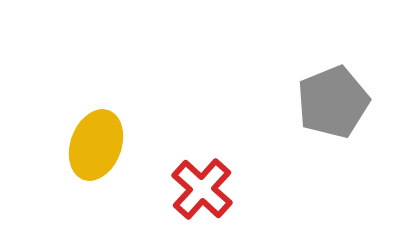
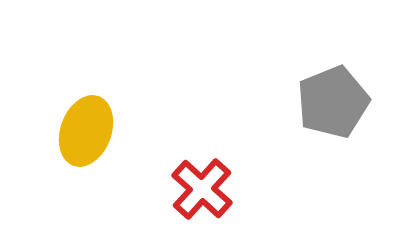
yellow ellipse: moved 10 px left, 14 px up
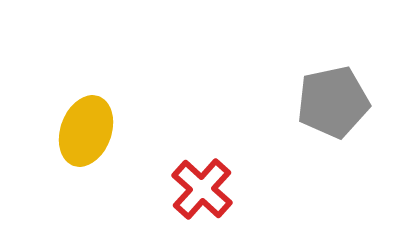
gray pentagon: rotated 10 degrees clockwise
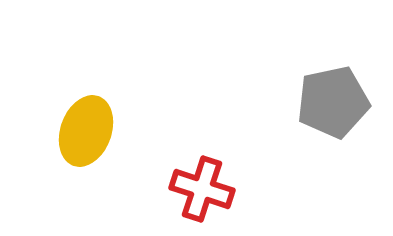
red cross: rotated 24 degrees counterclockwise
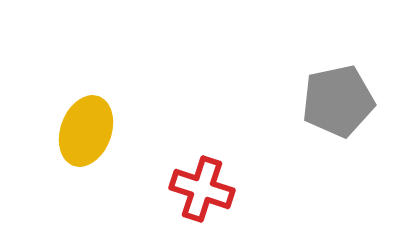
gray pentagon: moved 5 px right, 1 px up
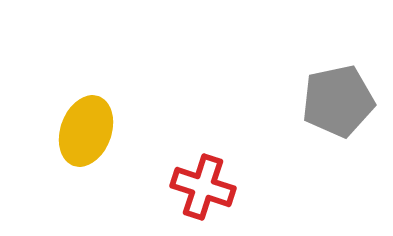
red cross: moved 1 px right, 2 px up
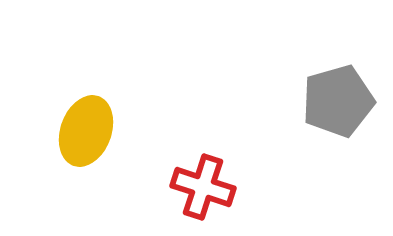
gray pentagon: rotated 4 degrees counterclockwise
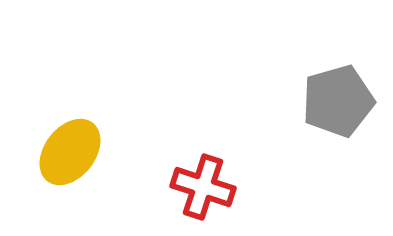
yellow ellipse: moved 16 px left, 21 px down; rotated 18 degrees clockwise
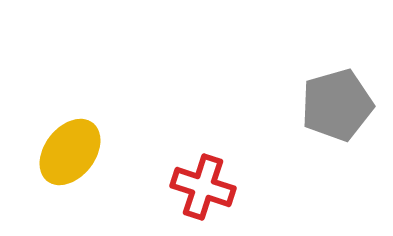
gray pentagon: moved 1 px left, 4 px down
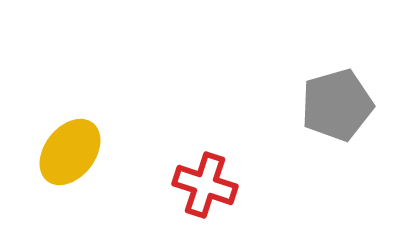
red cross: moved 2 px right, 2 px up
